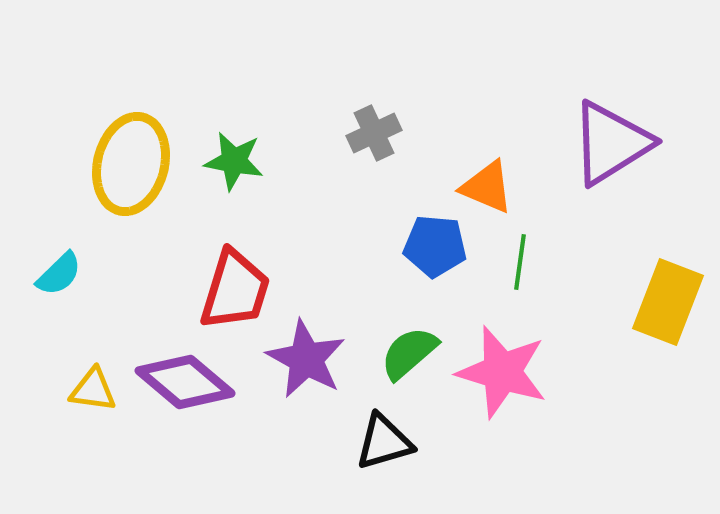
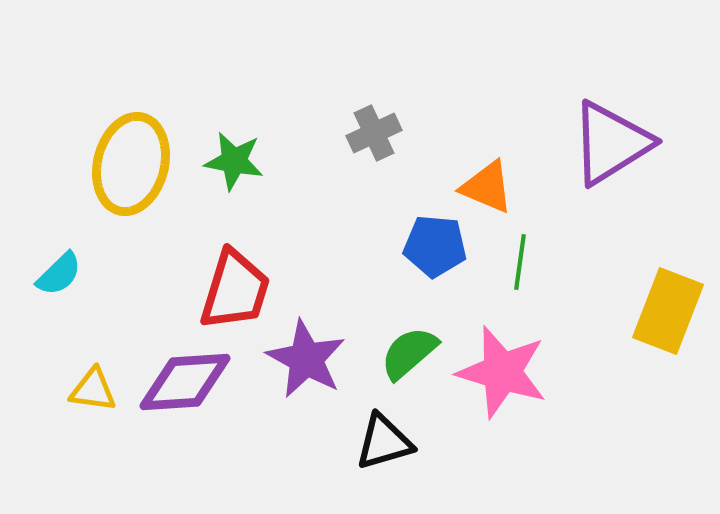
yellow rectangle: moved 9 px down
purple diamond: rotated 44 degrees counterclockwise
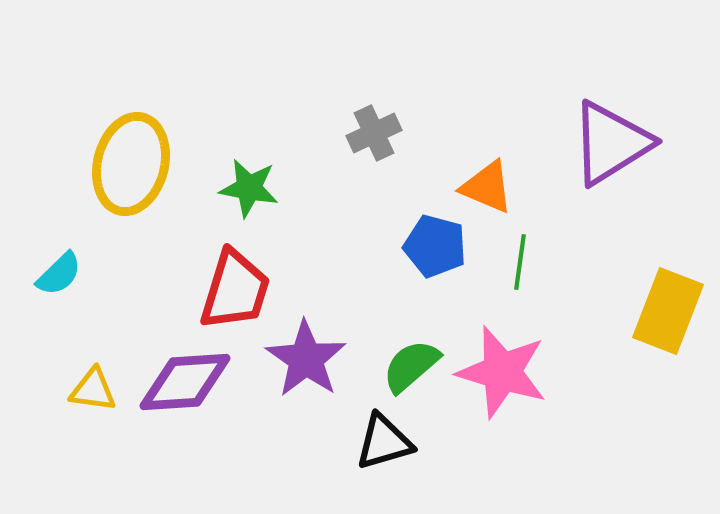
green star: moved 15 px right, 27 px down
blue pentagon: rotated 10 degrees clockwise
green semicircle: moved 2 px right, 13 px down
purple star: rotated 6 degrees clockwise
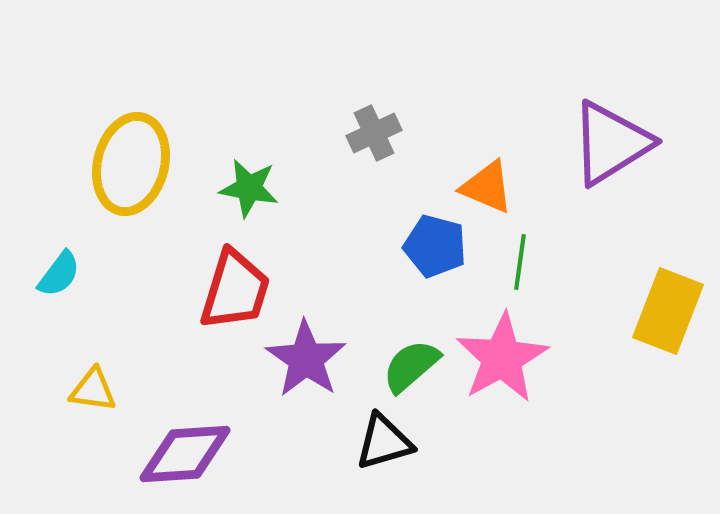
cyan semicircle: rotated 9 degrees counterclockwise
pink star: moved 14 px up; rotated 26 degrees clockwise
purple diamond: moved 72 px down
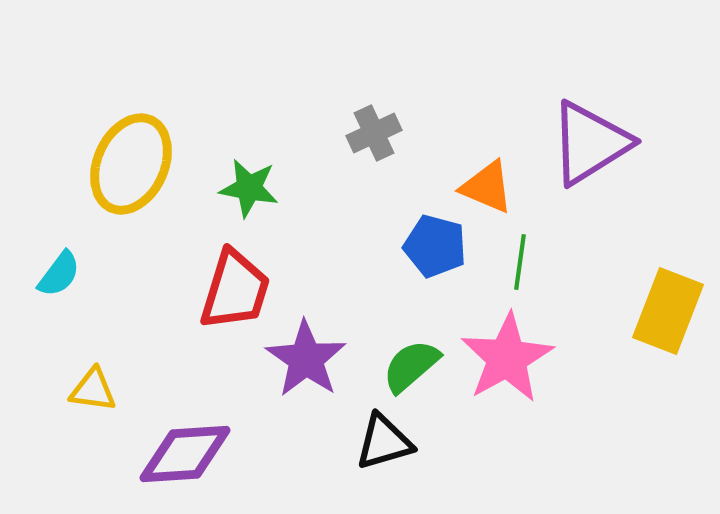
purple triangle: moved 21 px left
yellow ellipse: rotated 10 degrees clockwise
pink star: moved 5 px right
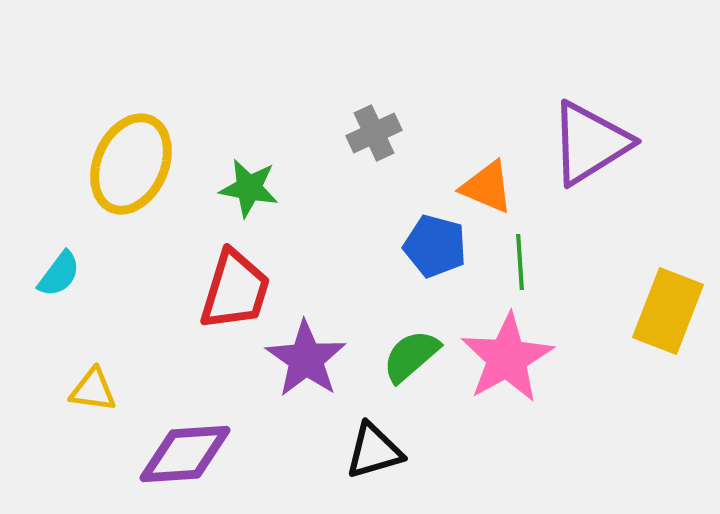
green line: rotated 12 degrees counterclockwise
green semicircle: moved 10 px up
black triangle: moved 10 px left, 9 px down
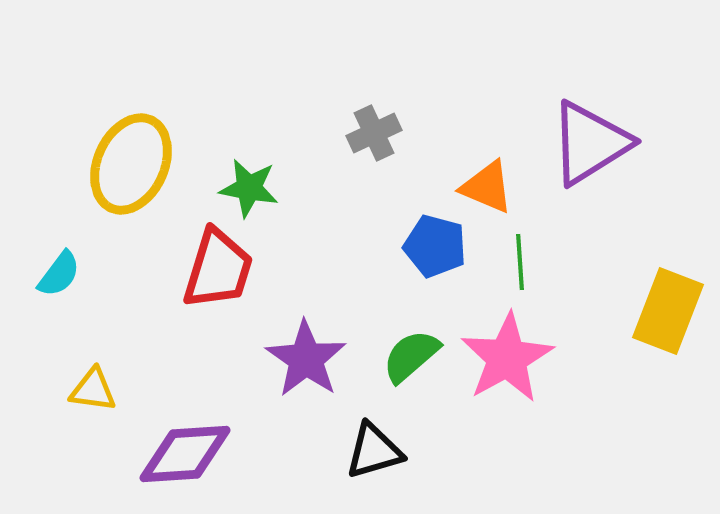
red trapezoid: moved 17 px left, 21 px up
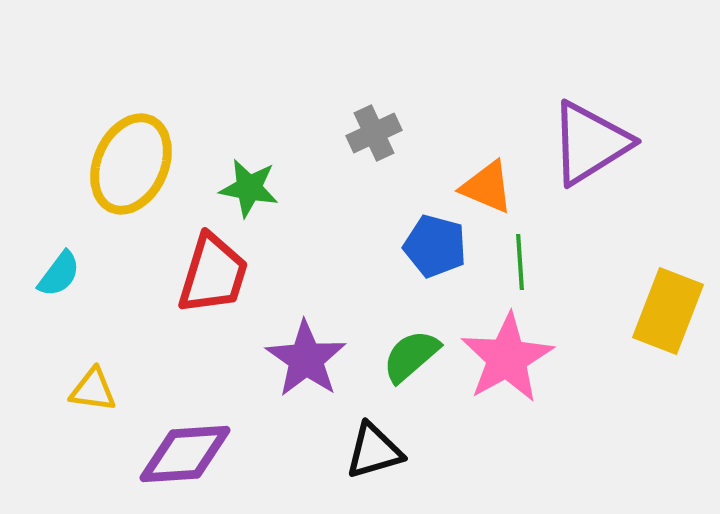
red trapezoid: moved 5 px left, 5 px down
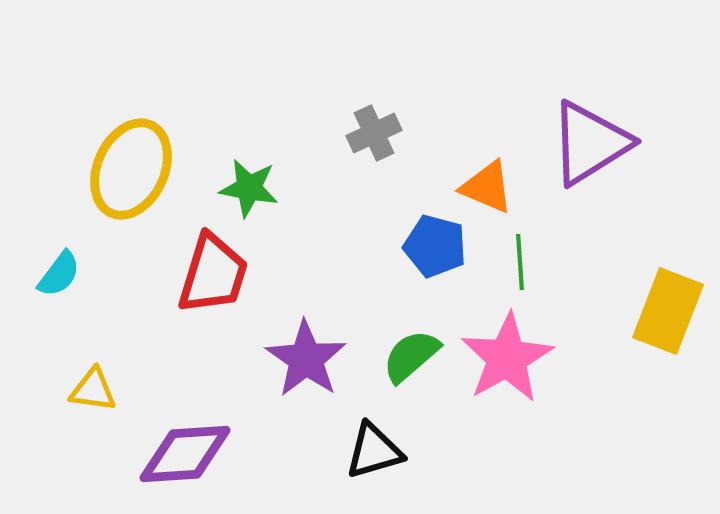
yellow ellipse: moved 5 px down
